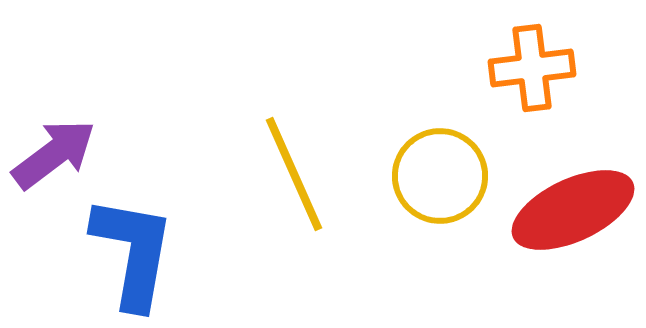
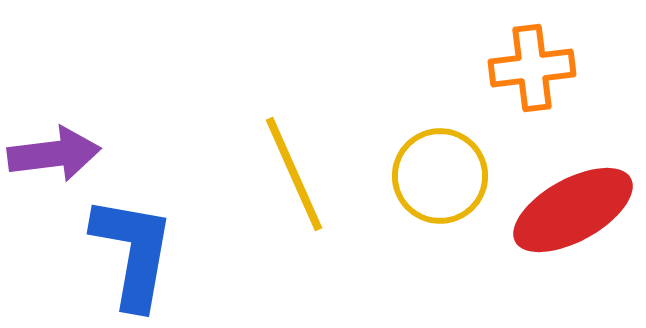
purple arrow: rotated 30 degrees clockwise
red ellipse: rotated 4 degrees counterclockwise
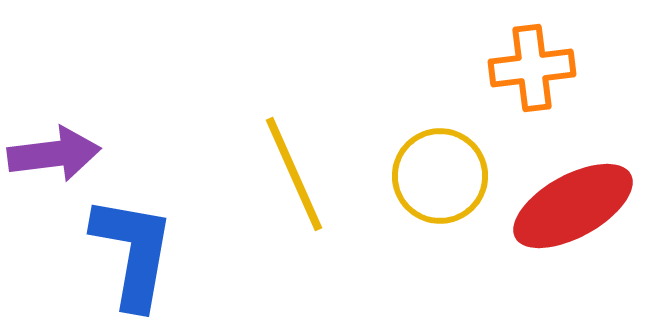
red ellipse: moved 4 px up
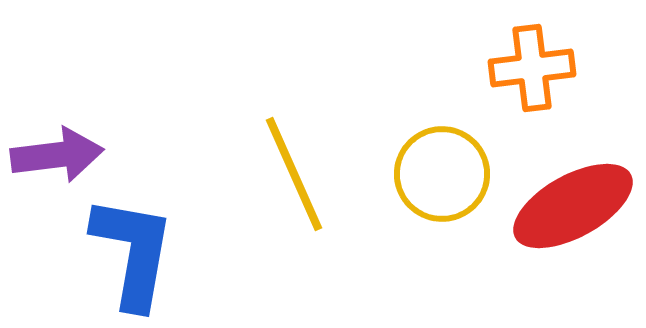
purple arrow: moved 3 px right, 1 px down
yellow circle: moved 2 px right, 2 px up
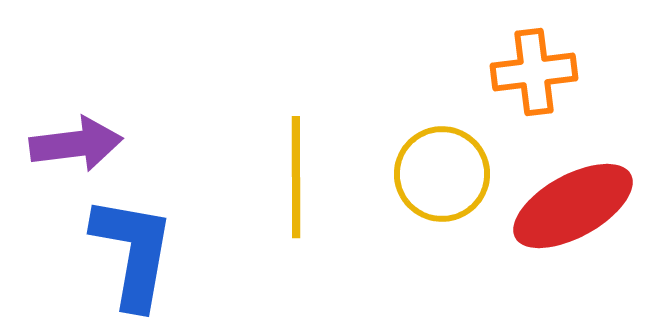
orange cross: moved 2 px right, 4 px down
purple arrow: moved 19 px right, 11 px up
yellow line: moved 2 px right, 3 px down; rotated 24 degrees clockwise
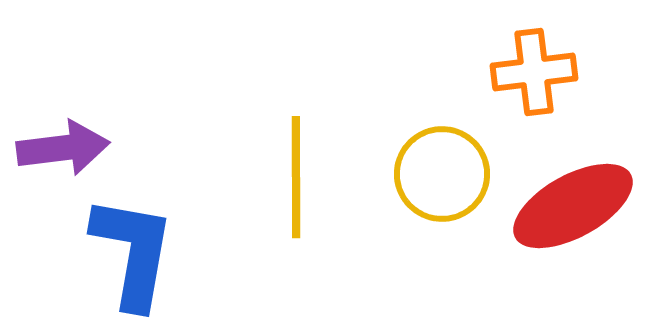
purple arrow: moved 13 px left, 4 px down
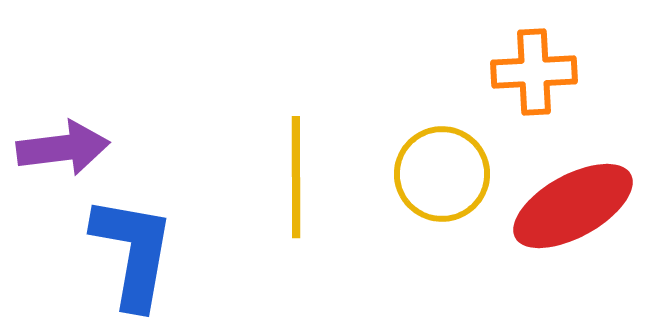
orange cross: rotated 4 degrees clockwise
